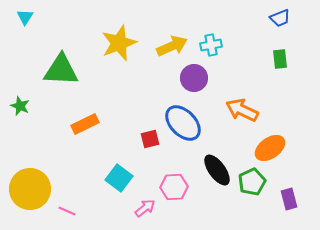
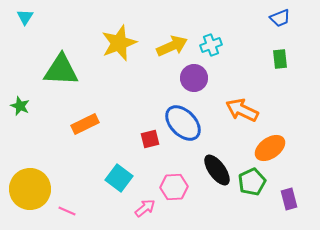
cyan cross: rotated 10 degrees counterclockwise
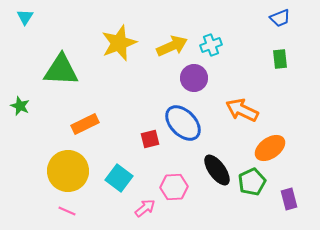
yellow circle: moved 38 px right, 18 px up
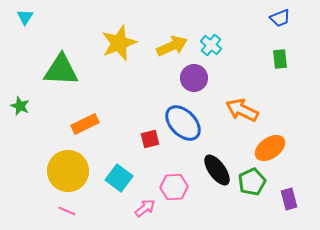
cyan cross: rotated 30 degrees counterclockwise
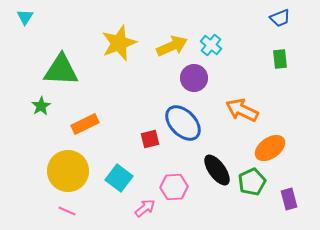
green star: moved 21 px right; rotated 18 degrees clockwise
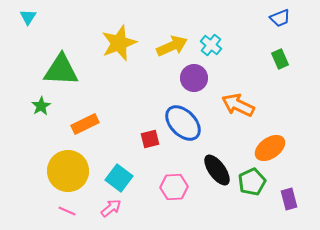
cyan triangle: moved 3 px right
green rectangle: rotated 18 degrees counterclockwise
orange arrow: moved 4 px left, 5 px up
pink arrow: moved 34 px left
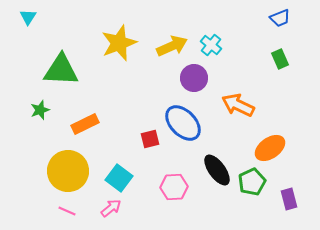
green star: moved 1 px left, 4 px down; rotated 12 degrees clockwise
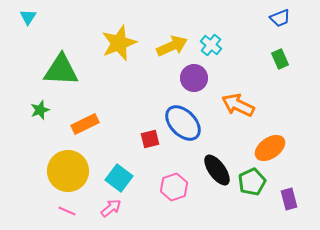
pink hexagon: rotated 16 degrees counterclockwise
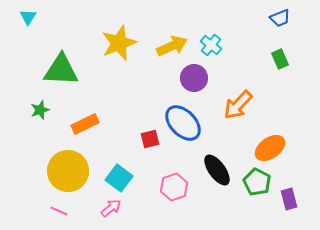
orange arrow: rotated 72 degrees counterclockwise
green pentagon: moved 5 px right; rotated 20 degrees counterclockwise
pink line: moved 8 px left
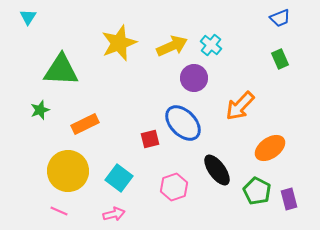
orange arrow: moved 2 px right, 1 px down
green pentagon: moved 9 px down
pink arrow: moved 3 px right, 6 px down; rotated 25 degrees clockwise
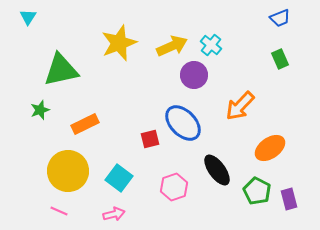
green triangle: rotated 15 degrees counterclockwise
purple circle: moved 3 px up
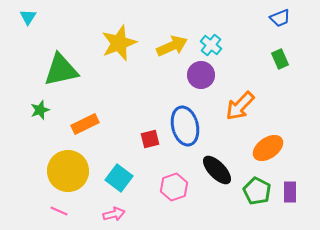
purple circle: moved 7 px right
blue ellipse: moved 2 px right, 3 px down; rotated 30 degrees clockwise
orange ellipse: moved 2 px left
black ellipse: rotated 8 degrees counterclockwise
purple rectangle: moved 1 px right, 7 px up; rotated 15 degrees clockwise
